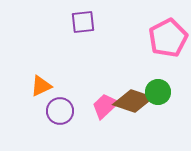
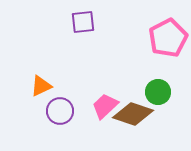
brown diamond: moved 13 px down
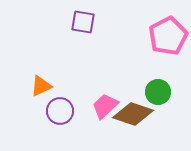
purple square: rotated 15 degrees clockwise
pink pentagon: moved 2 px up
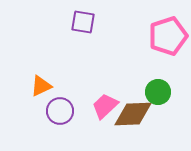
pink pentagon: rotated 9 degrees clockwise
brown diamond: rotated 21 degrees counterclockwise
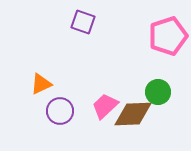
purple square: rotated 10 degrees clockwise
orange triangle: moved 2 px up
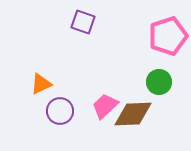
green circle: moved 1 px right, 10 px up
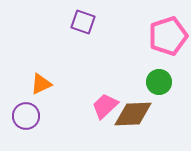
purple circle: moved 34 px left, 5 px down
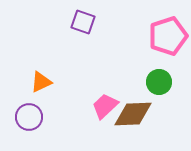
orange triangle: moved 2 px up
purple circle: moved 3 px right, 1 px down
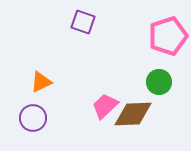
purple circle: moved 4 px right, 1 px down
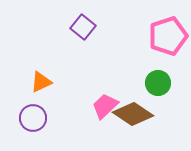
purple square: moved 5 px down; rotated 20 degrees clockwise
green circle: moved 1 px left, 1 px down
brown diamond: rotated 36 degrees clockwise
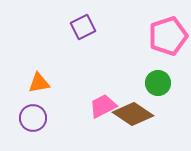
purple square: rotated 25 degrees clockwise
orange triangle: moved 2 px left, 1 px down; rotated 15 degrees clockwise
pink trapezoid: moved 2 px left; rotated 16 degrees clockwise
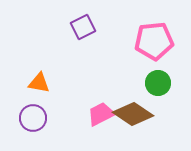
pink pentagon: moved 14 px left, 5 px down; rotated 12 degrees clockwise
orange triangle: rotated 20 degrees clockwise
pink trapezoid: moved 2 px left, 8 px down
